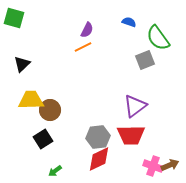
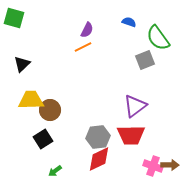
brown arrow: rotated 24 degrees clockwise
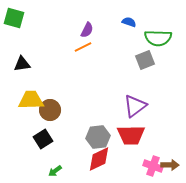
green semicircle: rotated 52 degrees counterclockwise
black triangle: rotated 36 degrees clockwise
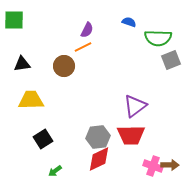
green square: moved 2 px down; rotated 15 degrees counterclockwise
gray square: moved 26 px right
brown circle: moved 14 px right, 44 px up
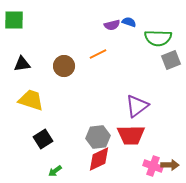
purple semicircle: moved 25 px right, 5 px up; rotated 49 degrees clockwise
orange line: moved 15 px right, 7 px down
yellow trapezoid: rotated 20 degrees clockwise
purple triangle: moved 2 px right
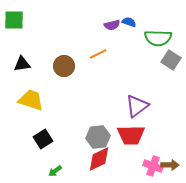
gray square: rotated 36 degrees counterclockwise
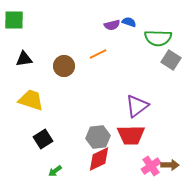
black triangle: moved 2 px right, 5 px up
pink cross: moved 2 px left; rotated 36 degrees clockwise
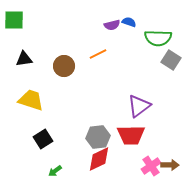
purple triangle: moved 2 px right
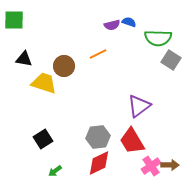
black triangle: rotated 18 degrees clockwise
yellow trapezoid: moved 13 px right, 17 px up
red trapezoid: moved 1 px right, 6 px down; rotated 60 degrees clockwise
red diamond: moved 4 px down
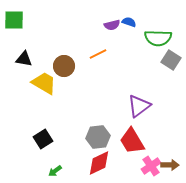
yellow trapezoid: rotated 12 degrees clockwise
